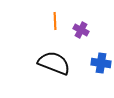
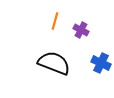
orange line: rotated 18 degrees clockwise
blue cross: rotated 18 degrees clockwise
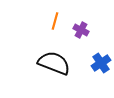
blue cross: rotated 30 degrees clockwise
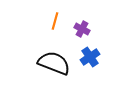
purple cross: moved 1 px right, 1 px up
blue cross: moved 11 px left, 6 px up
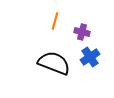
purple cross: moved 3 px down; rotated 14 degrees counterclockwise
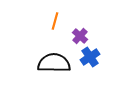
purple cross: moved 2 px left, 4 px down; rotated 28 degrees clockwise
black semicircle: rotated 20 degrees counterclockwise
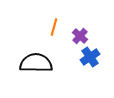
orange line: moved 1 px left, 6 px down
black semicircle: moved 18 px left
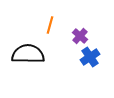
orange line: moved 4 px left, 2 px up
black semicircle: moved 8 px left, 9 px up
